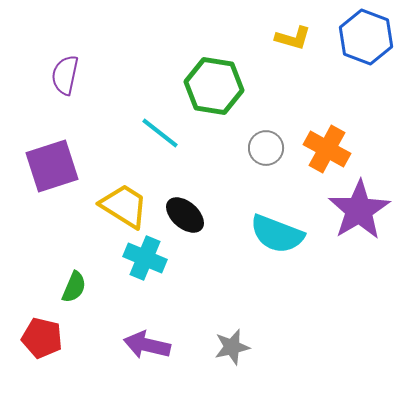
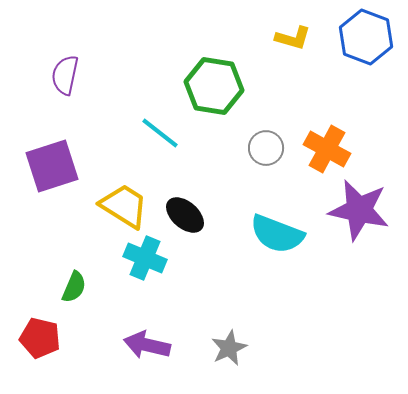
purple star: rotated 28 degrees counterclockwise
red pentagon: moved 2 px left
gray star: moved 3 px left, 1 px down; rotated 12 degrees counterclockwise
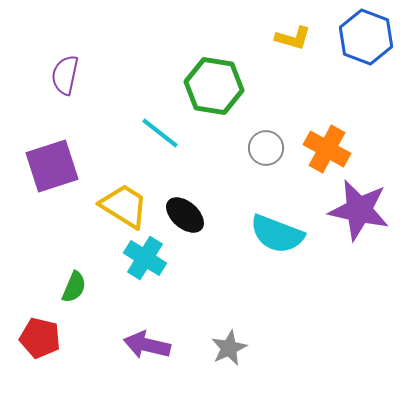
cyan cross: rotated 9 degrees clockwise
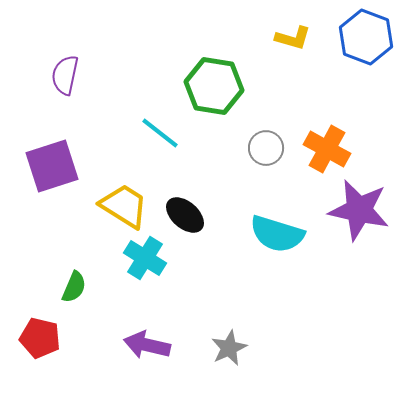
cyan semicircle: rotated 4 degrees counterclockwise
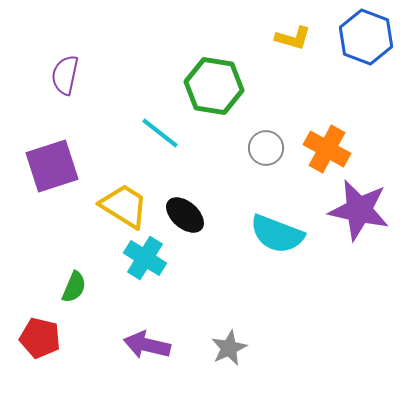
cyan semicircle: rotated 4 degrees clockwise
